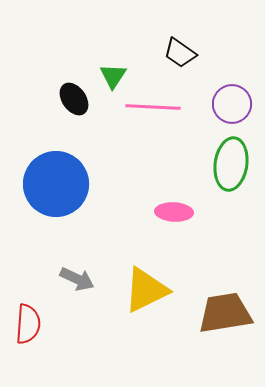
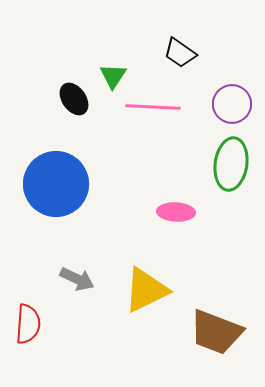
pink ellipse: moved 2 px right
brown trapezoid: moved 9 px left, 19 px down; rotated 150 degrees counterclockwise
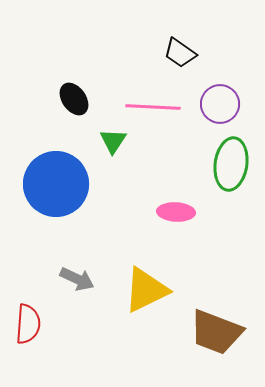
green triangle: moved 65 px down
purple circle: moved 12 px left
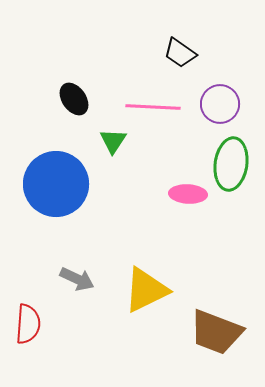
pink ellipse: moved 12 px right, 18 px up
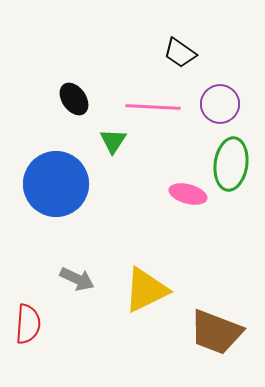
pink ellipse: rotated 12 degrees clockwise
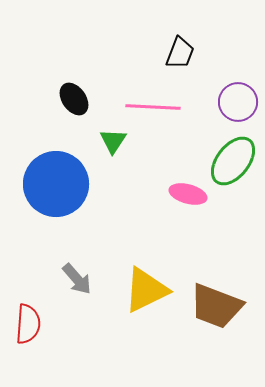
black trapezoid: rotated 104 degrees counterclockwise
purple circle: moved 18 px right, 2 px up
green ellipse: moved 2 px right, 3 px up; rotated 30 degrees clockwise
gray arrow: rotated 24 degrees clockwise
brown trapezoid: moved 26 px up
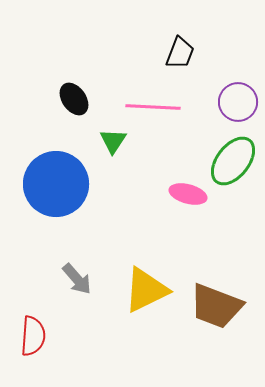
red semicircle: moved 5 px right, 12 px down
